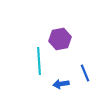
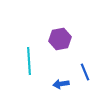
cyan line: moved 10 px left
blue line: moved 1 px up
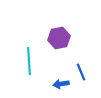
purple hexagon: moved 1 px left, 1 px up
blue line: moved 4 px left
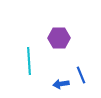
purple hexagon: rotated 10 degrees clockwise
blue line: moved 3 px down
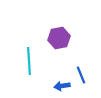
purple hexagon: rotated 10 degrees counterclockwise
blue arrow: moved 1 px right, 2 px down
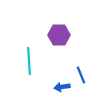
purple hexagon: moved 3 px up; rotated 10 degrees clockwise
blue arrow: moved 1 px down
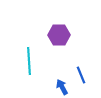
blue arrow: rotated 70 degrees clockwise
